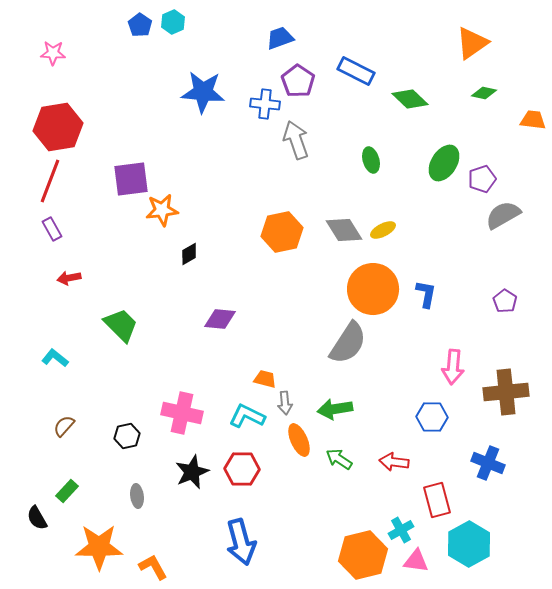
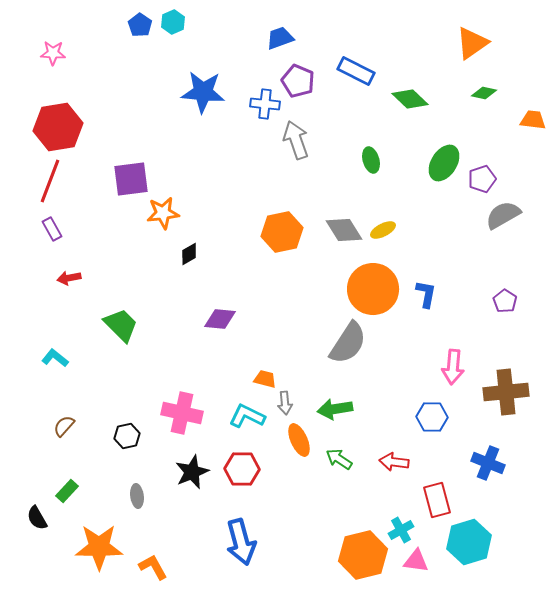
purple pentagon at (298, 81): rotated 12 degrees counterclockwise
orange star at (162, 210): moved 1 px right, 3 px down
cyan hexagon at (469, 544): moved 2 px up; rotated 12 degrees clockwise
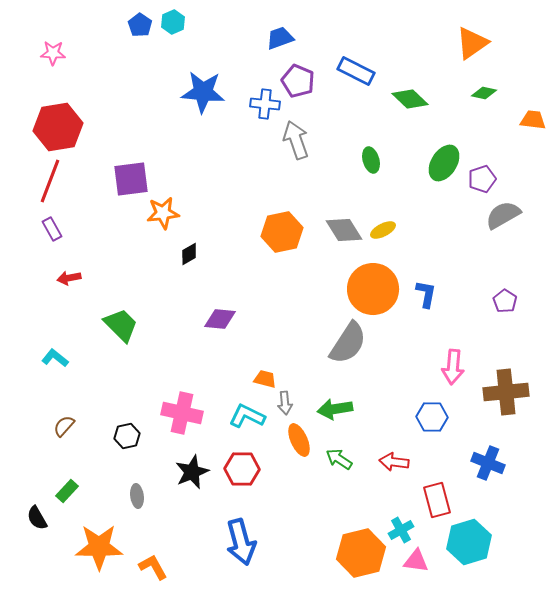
orange hexagon at (363, 555): moved 2 px left, 2 px up
